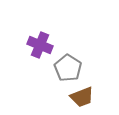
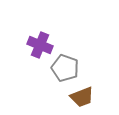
gray pentagon: moved 3 px left; rotated 12 degrees counterclockwise
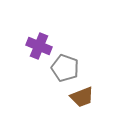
purple cross: moved 1 px left, 1 px down
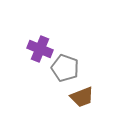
purple cross: moved 1 px right, 3 px down
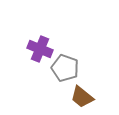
brown trapezoid: rotated 60 degrees clockwise
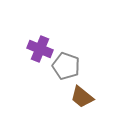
gray pentagon: moved 1 px right, 2 px up
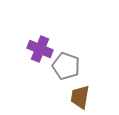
brown trapezoid: moved 2 px left; rotated 60 degrees clockwise
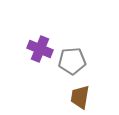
gray pentagon: moved 6 px right, 5 px up; rotated 24 degrees counterclockwise
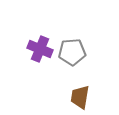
gray pentagon: moved 9 px up
